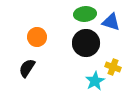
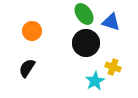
green ellipse: moved 1 px left; rotated 60 degrees clockwise
orange circle: moved 5 px left, 6 px up
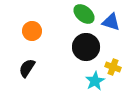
green ellipse: rotated 15 degrees counterclockwise
black circle: moved 4 px down
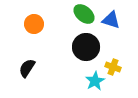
blue triangle: moved 2 px up
orange circle: moved 2 px right, 7 px up
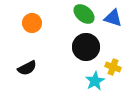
blue triangle: moved 2 px right, 2 px up
orange circle: moved 2 px left, 1 px up
black semicircle: rotated 150 degrees counterclockwise
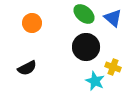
blue triangle: rotated 24 degrees clockwise
cyan star: rotated 18 degrees counterclockwise
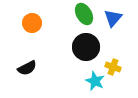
green ellipse: rotated 20 degrees clockwise
blue triangle: rotated 30 degrees clockwise
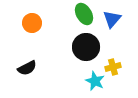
blue triangle: moved 1 px left, 1 px down
yellow cross: rotated 35 degrees counterclockwise
